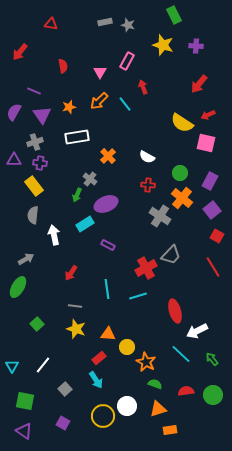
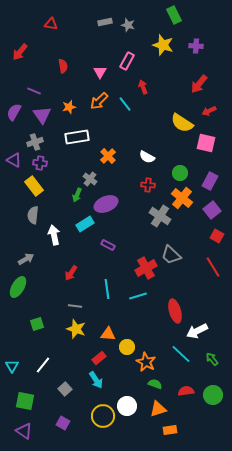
red arrow at (208, 115): moved 1 px right, 4 px up
purple triangle at (14, 160): rotated 28 degrees clockwise
gray trapezoid at (171, 255): rotated 90 degrees clockwise
green square at (37, 324): rotated 24 degrees clockwise
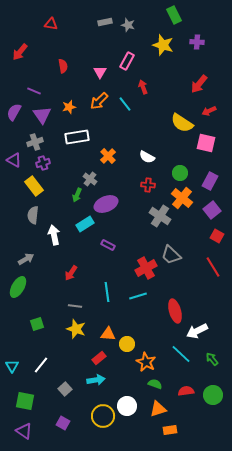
purple cross at (196, 46): moved 1 px right, 4 px up
purple cross at (40, 163): moved 3 px right; rotated 24 degrees counterclockwise
cyan line at (107, 289): moved 3 px down
yellow circle at (127, 347): moved 3 px up
white line at (43, 365): moved 2 px left
cyan arrow at (96, 380): rotated 66 degrees counterclockwise
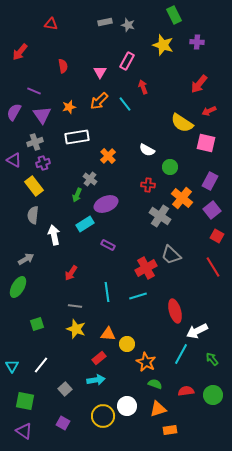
white semicircle at (147, 157): moved 7 px up
green circle at (180, 173): moved 10 px left, 6 px up
cyan line at (181, 354): rotated 75 degrees clockwise
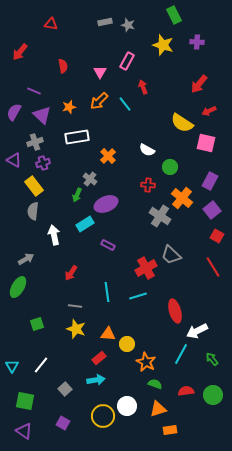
purple triangle at (42, 115): rotated 12 degrees counterclockwise
gray semicircle at (33, 215): moved 4 px up
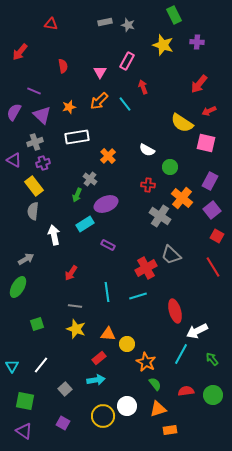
green semicircle at (155, 384): rotated 32 degrees clockwise
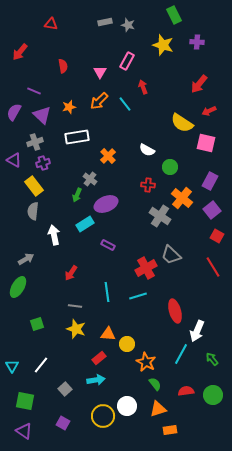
white arrow at (197, 331): rotated 40 degrees counterclockwise
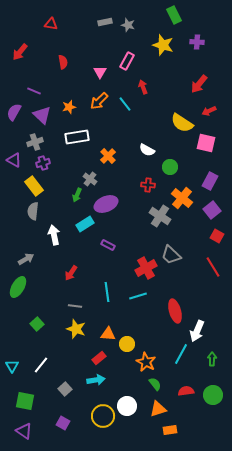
red semicircle at (63, 66): moved 4 px up
green square at (37, 324): rotated 24 degrees counterclockwise
green arrow at (212, 359): rotated 40 degrees clockwise
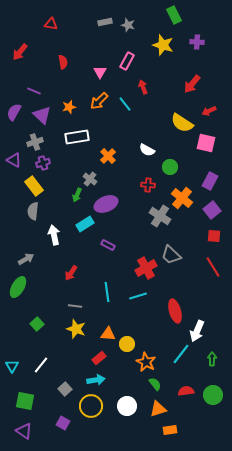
red arrow at (199, 84): moved 7 px left
red square at (217, 236): moved 3 px left; rotated 24 degrees counterclockwise
cyan line at (181, 354): rotated 10 degrees clockwise
yellow circle at (103, 416): moved 12 px left, 10 px up
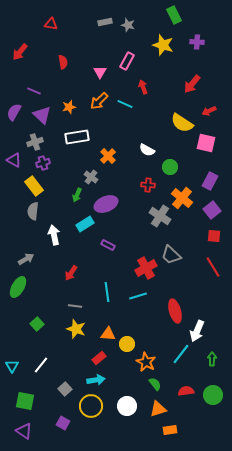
cyan line at (125, 104): rotated 28 degrees counterclockwise
gray cross at (90, 179): moved 1 px right, 2 px up
